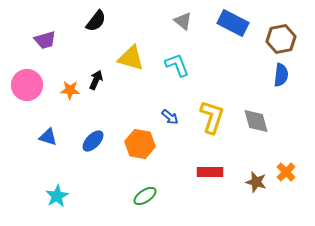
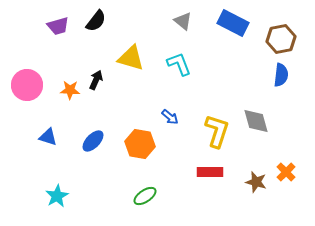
purple trapezoid: moved 13 px right, 14 px up
cyan L-shape: moved 2 px right, 1 px up
yellow L-shape: moved 5 px right, 14 px down
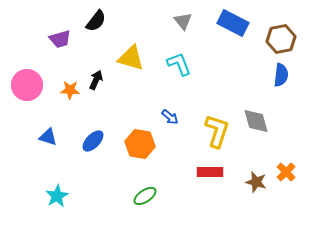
gray triangle: rotated 12 degrees clockwise
purple trapezoid: moved 2 px right, 13 px down
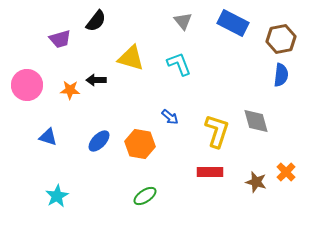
black arrow: rotated 114 degrees counterclockwise
blue ellipse: moved 6 px right
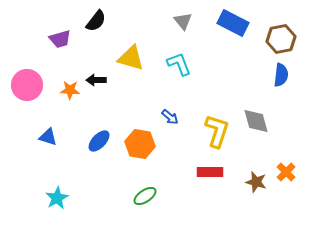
cyan star: moved 2 px down
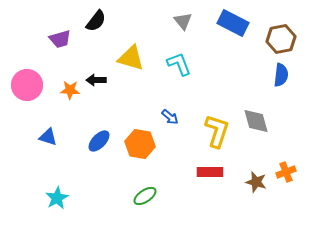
orange cross: rotated 24 degrees clockwise
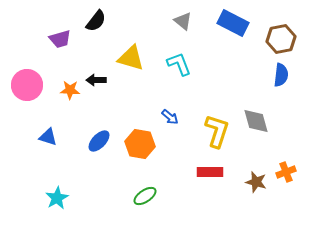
gray triangle: rotated 12 degrees counterclockwise
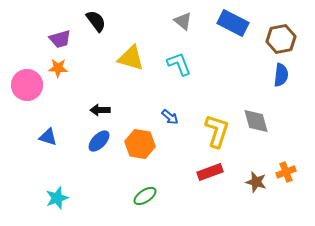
black semicircle: rotated 75 degrees counterclockwise
black arrow: moved 4 px right, 30 px down
orange star: moved 12 px left, 22 px up
red rectangle: rotated 20 degrees counterclockwise
cyan star: rotated 10 degrees clockwise
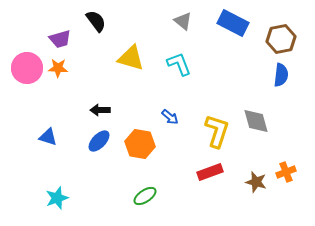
pink circle: moved 17 px up
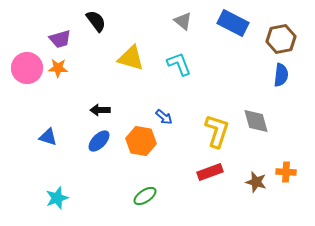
blue arrow: moved 6 px left
orange hexagon: moved 1 px right, 3 px up
orange cross: rotated 24 degrees clockwise
